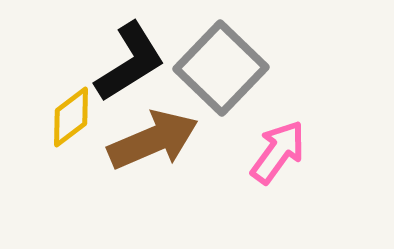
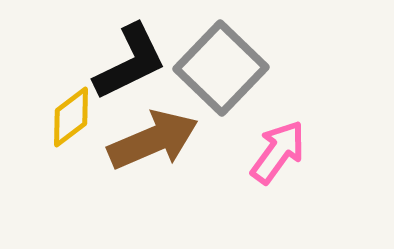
black L-shape: rotated 6 degrees clockwise
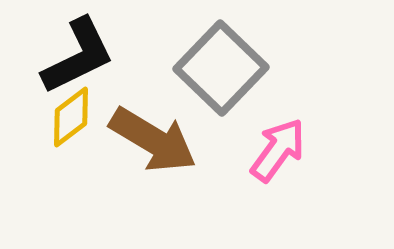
black L-shape: moved 52 px left, 6 px up
brown arrow: rotated 54 degrees clockwise
pink arrow: moved 2 px up
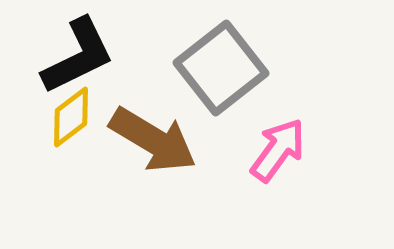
gray square: rotated 8 degrees clockwise
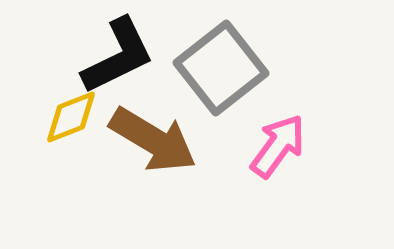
black L-shape: moved 40 px right
yellow diamond: rotated 16 degrees clockwise
pink arrow: moved 4 px up
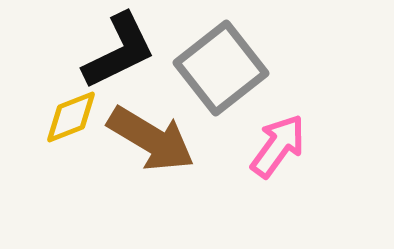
black L-shape: moved 1 px right, 5 px up
brown arrow: moved 2 px left, 1 px up
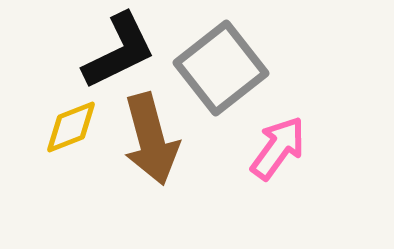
yellow diamond: moved 10 px down
brown arrow: rotated 44 degrees clockwise
pink arrow: moved 2 px down
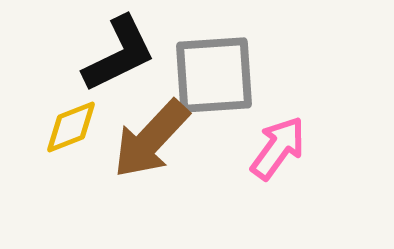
black L-shape: moved 3 px down
gray square: moved 7 px left, 7 px down; rotated 34 degrees clockwise
brown arrow: rotated 58 degrees clockwise
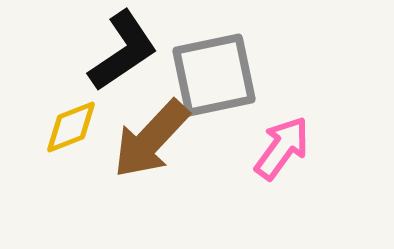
black L-shape: moved 4 px right, 3 px up; rotated 8 degrees counterclockwise
gray square: rotated 8 degrees counterclockwise
pink arrow: moved 4 px right
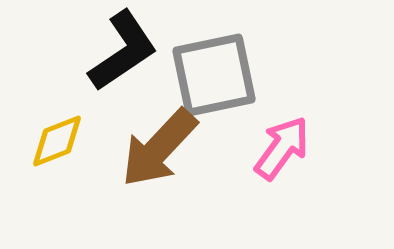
yellow diamond: moved 14 px left, 14 px down
brown arrow: moved 8 px right, 9 px down
